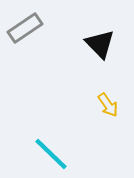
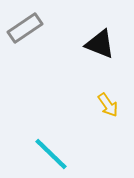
black triangle: rotated 24 degrees counterclockwise
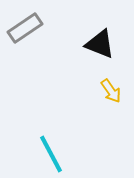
yellow arrow: moved 3 px right, 14 px up
cyan line: rotated 18 degrees clockwise
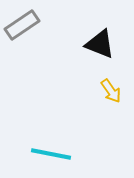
gray rectangle: moved 3 px left, 3 px up
cyan line: rotated 51 degrees counterclockwise
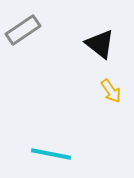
gray rectangle: moved 1 px right, 5 px down
black triangle: rotated 16 degrees clockwise
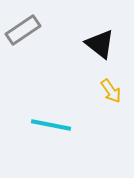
cyan line: moved 29 px up
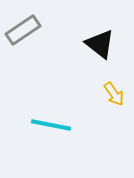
yellow arrow: moved 3 px right, 3 px down
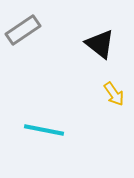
cyan line: moved 7 px left, 5 px down
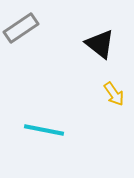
gray rectangle: moved 2 px left, 2 px up
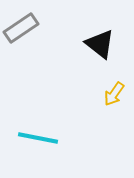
yellow arrow: rotated 70 degrees clockwise
cyan line: moved 6 px left, 8 px down
